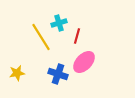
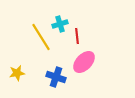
cyan cross: moved 1 px right, 1 px down
red line: rotated 21 degrees counterclockwise
blue cross: moved 2 px left, 3 px down
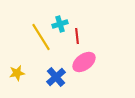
pink ellipse: rotated 10 degrees clockwise
blue cross: rotated 30 degrees clockwise
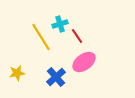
red line: rotated 28 degrees counterclockwise
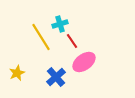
red line: moved 5 px left, 5 px down
yellow star: rotated 14 degrees counterclockwise
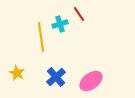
yellow line: rotated 24 degrees clockwise
red line: moved 7 px right, 27 px up
pink ellipse: moved 7 px right, 19 px down
yellow star: rotated 21 degrees counterclockwise
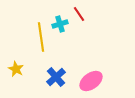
yellow star: moved 1 px left, 4 px up
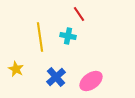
cyan cross: moved 8 px right, 12 px down; rotated 28 degrees clockwise
yellow line: moved 1 px left
